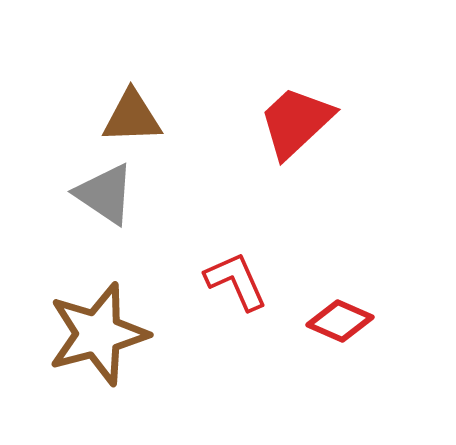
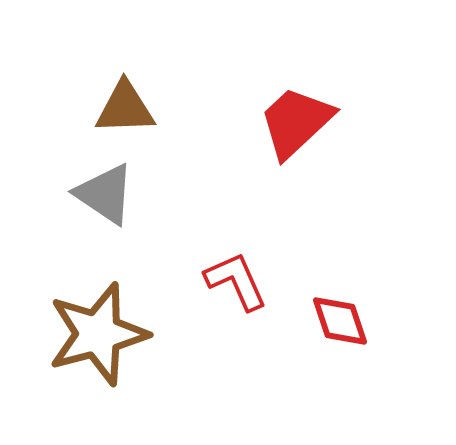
brown triangle: moved 7 px left, 9 px up
red diamond: rotated 48 degrees clockwise
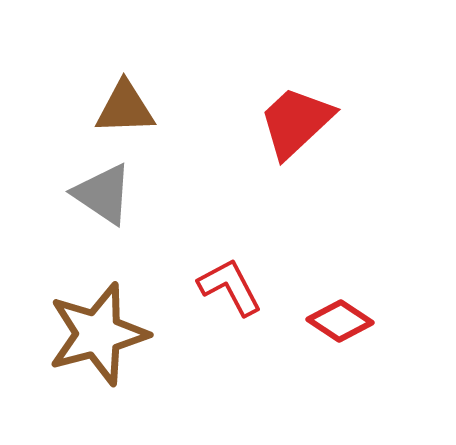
gray triangle: moved 2 px left
red L-shape: moved 6 px left, 6 px down; rotated 4 degrees counterclockwise
red diamond: rotated 38 degrees counterclockwise
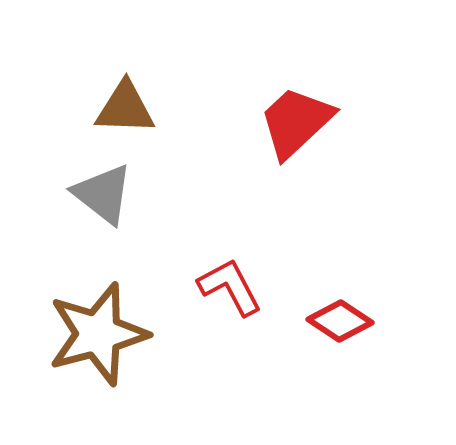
brown triangle: rotated 4 degrees clockwise
gray triangle: rotated 4 degrees clockwise
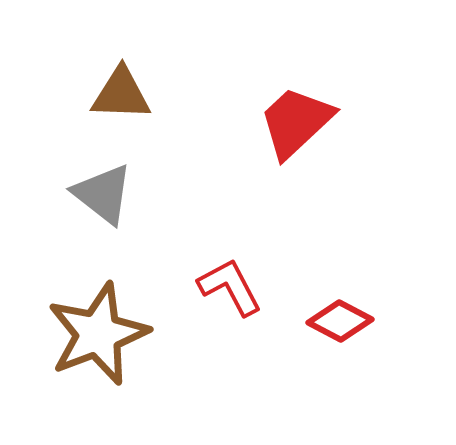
brown triangle: moved 4 px left, 14 px up
red diamond: rotated 6 degrees counterclockwise
brown star: rotated 6 degrees counterclockwise
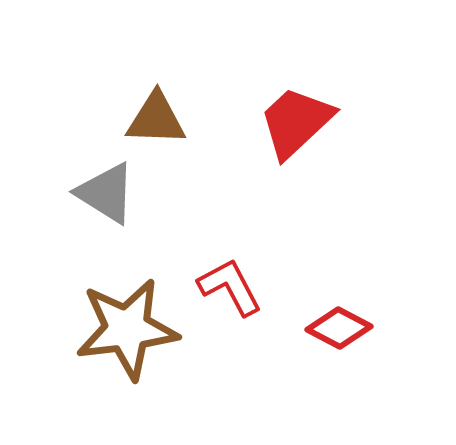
brown triangle: moved 35 px right, 25 px down
gray triangle: moved 3 px right, 1 px up; rotated 6 degrees counterclockwise
red diamond: moved 1 px left, 7 px down
brown star: moved 29 px right, 5 px up; rotated 14 degrees clockwise
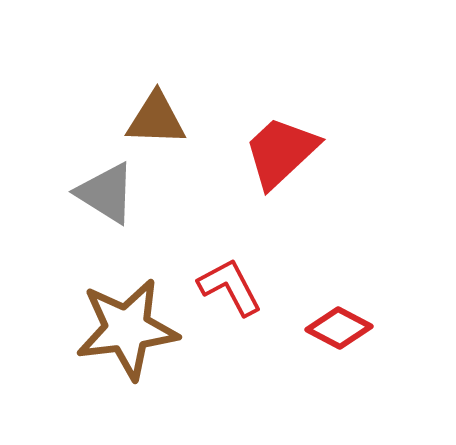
red trapezoid: moved 15 px left, 30 px down
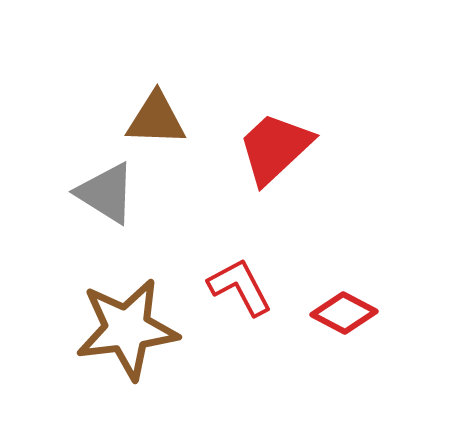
red trapezoid: moved 6 px left, 4 px up
red L-shape: moved 10 px right
red diamond: moved 5 px right, 15 px up
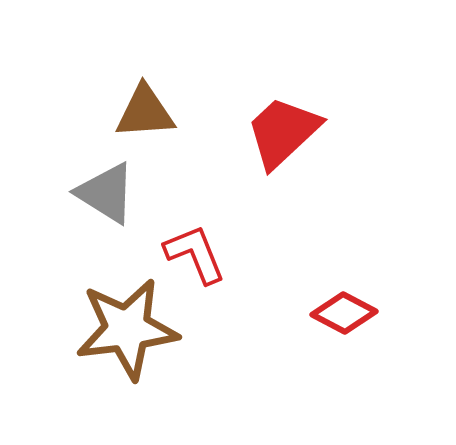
brown triangle: moved 11 px left, 7 px up; rotated 6 degrees counterclockwise
red trapezoid: moved 8 px right, 16 px up
red L-shape: moved 45 px left, 33 px up; rotated 6 degrees clockwise
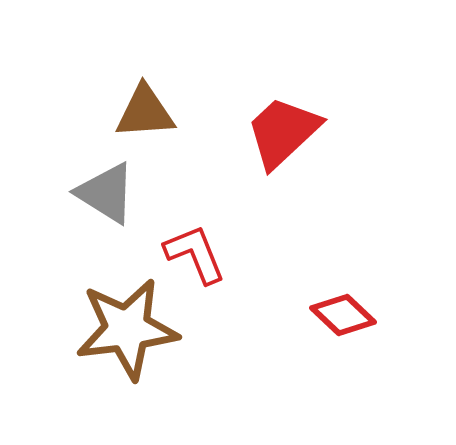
red diamond: moved 1 px left, 2 px down; rotated 16 degrees clockwise
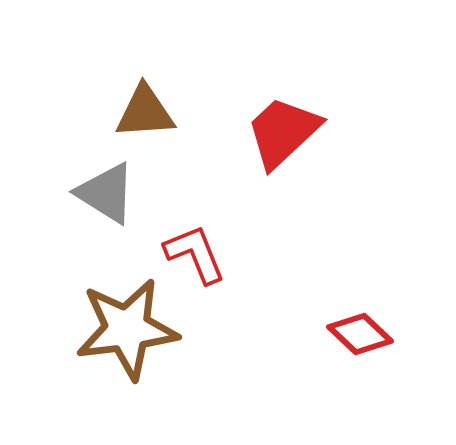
red diamond: moved 17 px right, 19 px down
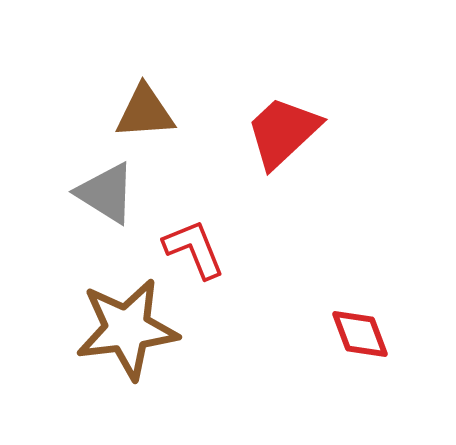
red L-shape: moved 1 px left, 5 px up
red diamond: rotated 26 degrees clockwise
